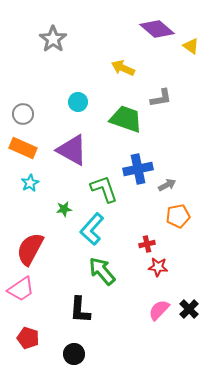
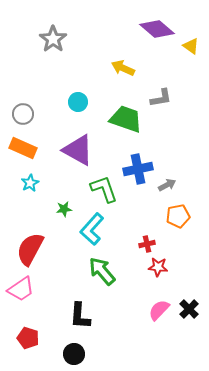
purple triangle: moved 6 px right
black L-shape: moved 6 px down
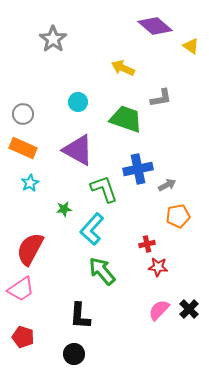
purple diamond: moved 2 px left, 3 px up
red pentagon: moved 5 px left, 1 px up
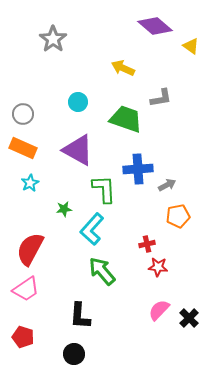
blue cross: rotated 8 degrees clockwise
green L-shape: rotated 16 degrees clockwise
pink trapezoid: moved 5 px right
black cross: moved 9 px down
